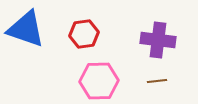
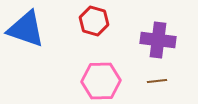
red hexagon: moved 10 px right, 13 px up; rotated 24 degrees clockwise
pink hexagon: moved 2 px right
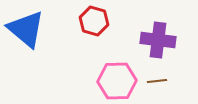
blue triangle: rotated 21 degrees clockwise
pink hexagon: moved 16 px right
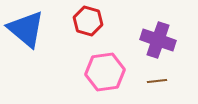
red hexagon: moved 6 px left
purple cross: rotated 12 degrees clockwise
pink hexagon: moved 12 px left, 9 px up; rotated 6 degrees counterclockwise
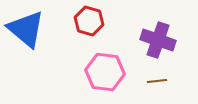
red hexagon: moved 1 px right
pink hexagon: rotated 15 degrees clockwise
